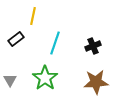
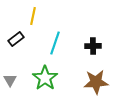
black cross: rotated 21 degrees clockwise
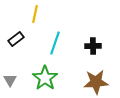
yellow line: moved 2 px right, 2 px up
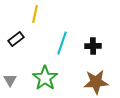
cyan line: moved 7 px right
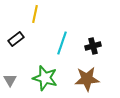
black cross: rotated 14 degrees counterclockwise
green star: rotated 20 degrees counterclockwise
brown star: moved 9 px left, 3 px up
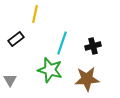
green star: moved 5 px right, 8 px up
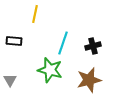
black rectangle: moved 2 px left, 2 px down; rotated 42 degrees clockwise
cyan line: moved 1 px right
brown star: moved 2 px right, 1 px down; rotated 10 degrees counterclockwise
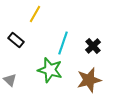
yellow line: rotated 18 degrees clockwise
black rectangle: moved 2 px right, 1 px up; rotated 35 degrees clockwise
black cross: rotated 28 degrees counterclockwise
gray triangle: rotated 16 degrees counterclockwise
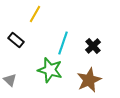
brown star: rotated 10 degrees counterclockwise
